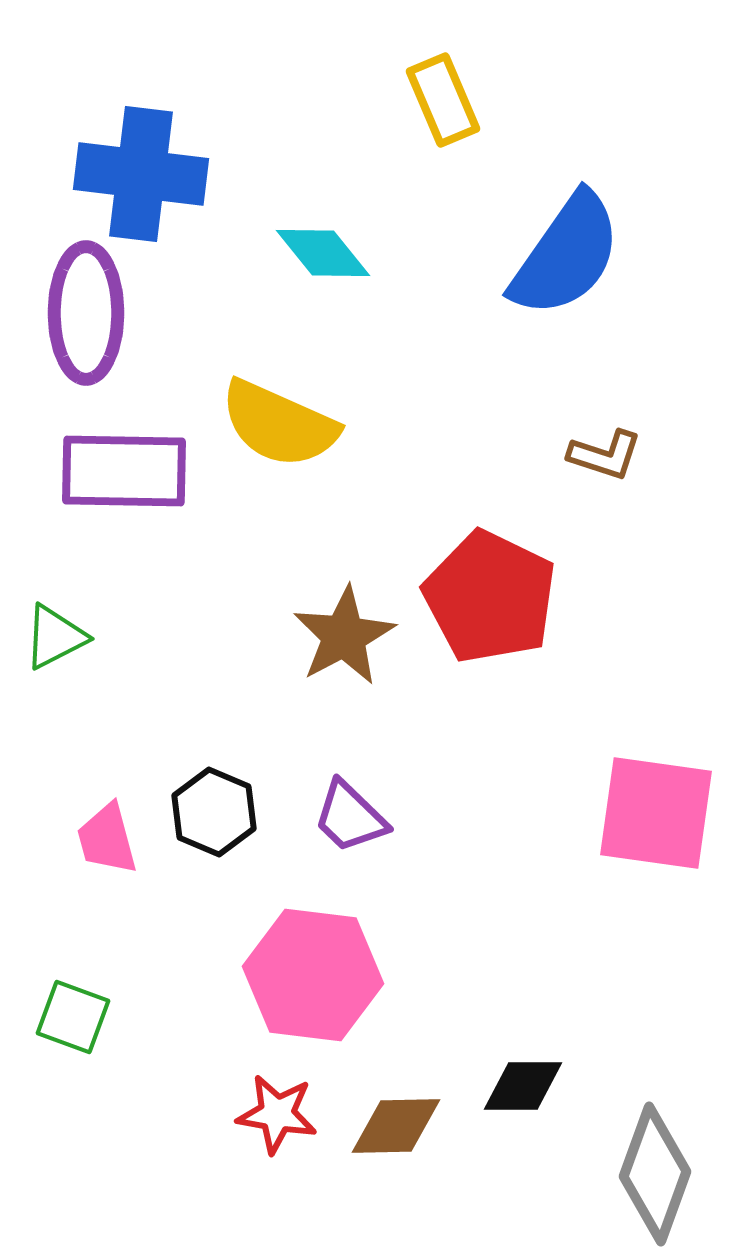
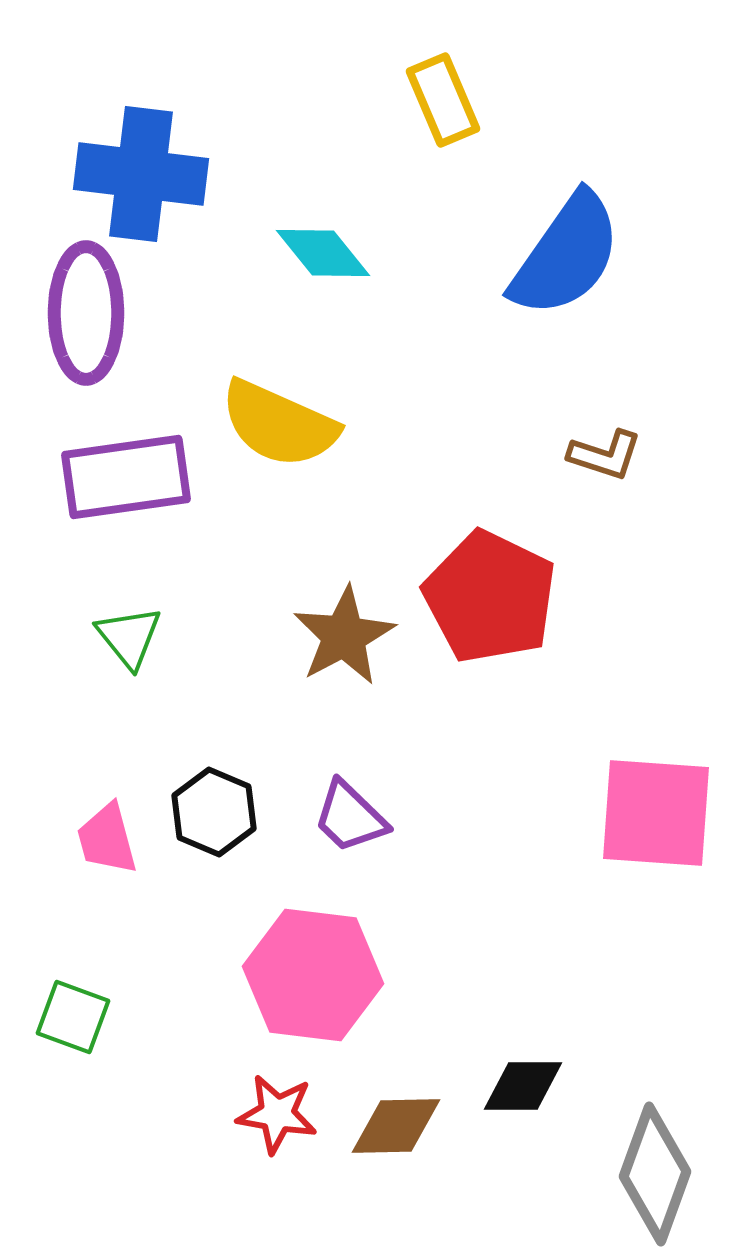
purple rectangle: moved 2 px right, 6 px down; rotated 9 degrees counterclockwise
green triangle: moved 74 px right; rotated 42 degrees counterclockwise
pink square: rotated 4 degrees counterclockwise
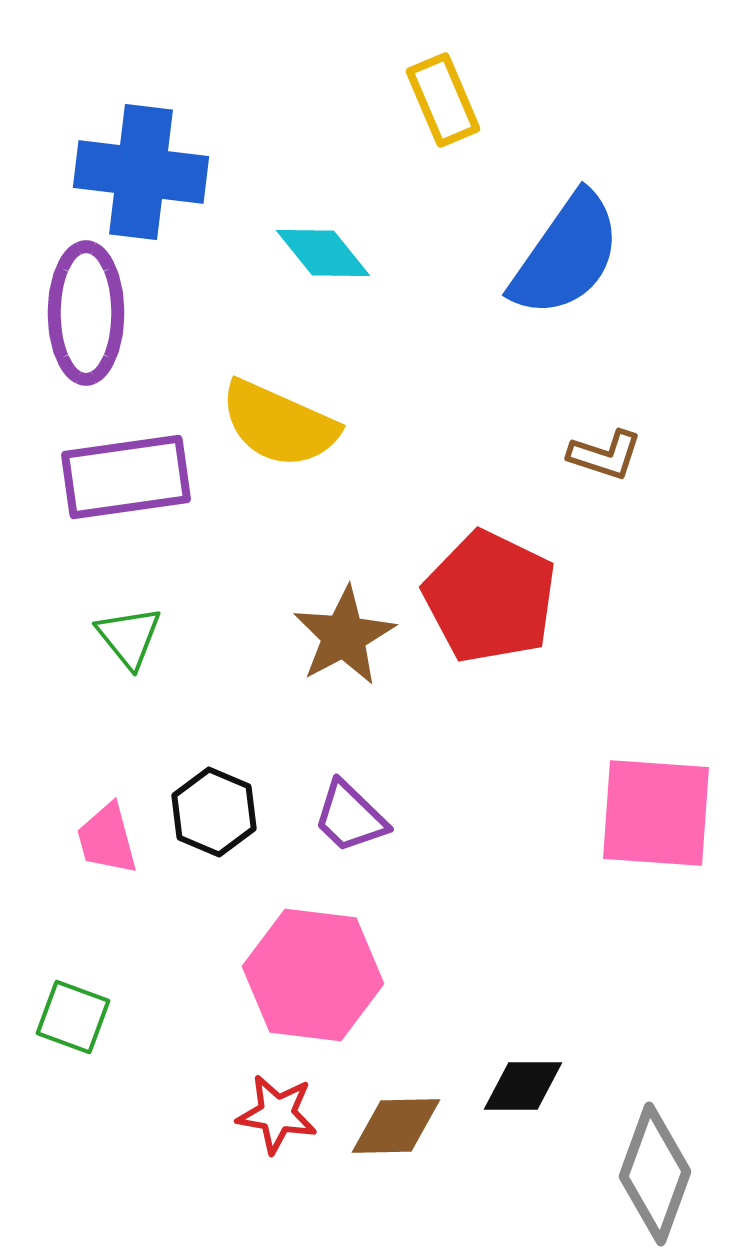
blue cross: moved 2 px up
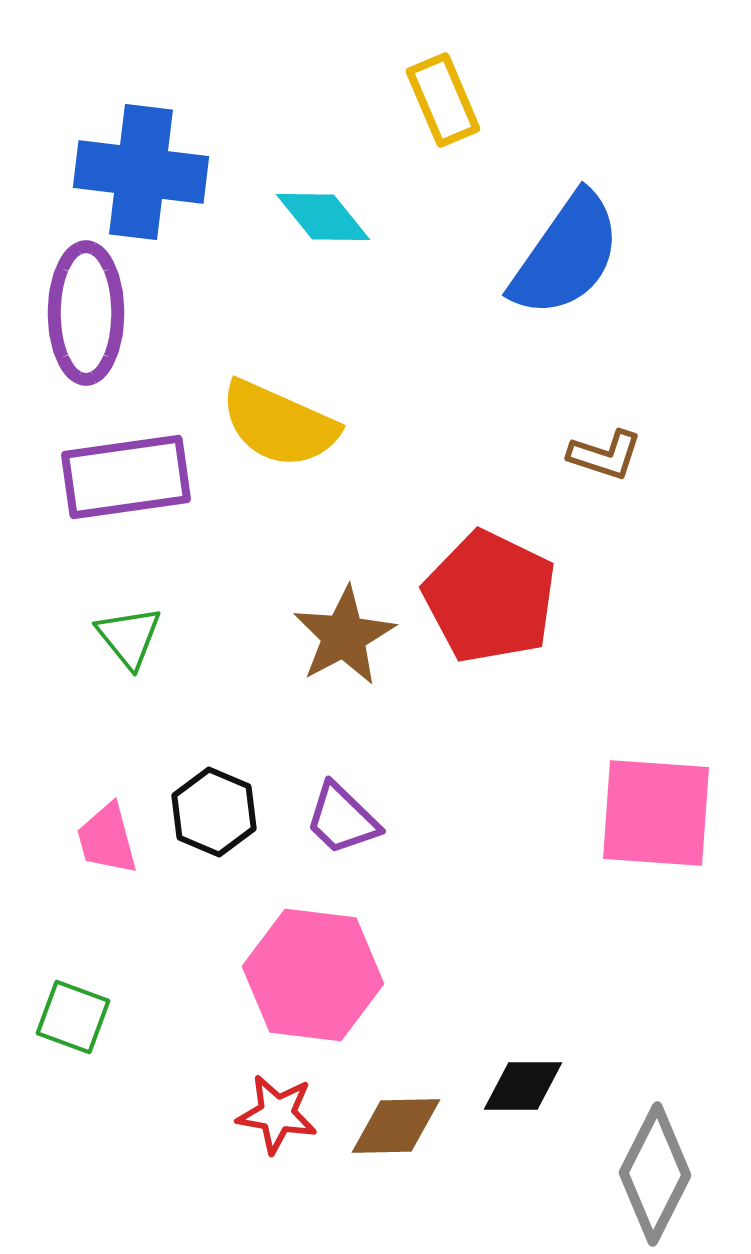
cyan diamond: moved 36 px up
purple trapezoid: moved 8 px left, 2 px down
gray diamond: rotated 7 degrees clockwise
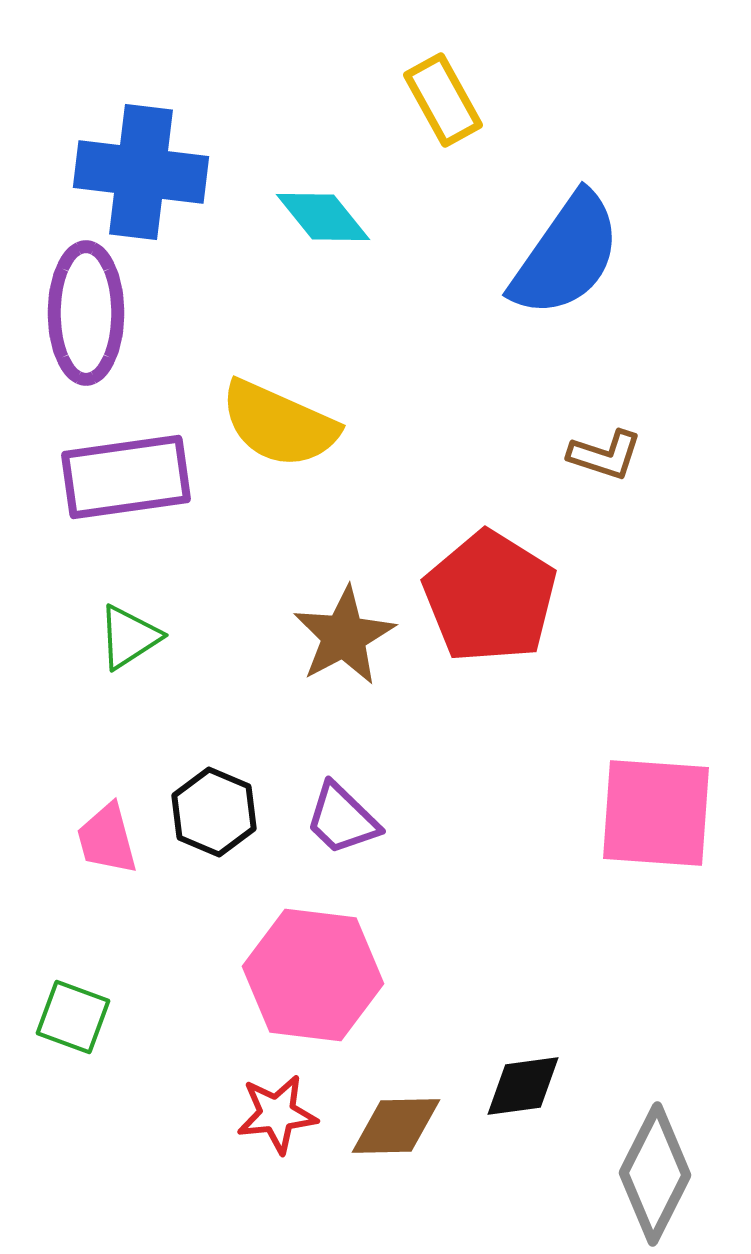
yellow rectangle: rotated 6 degrees counterclockwise
red pentagon: rotated 6 degrees clockwise
green triangle: rotated 36 degrees clockwise
black diamond: rotated 8 degrees counterclockwise
red star: rotated 16 degrees counterclockwise
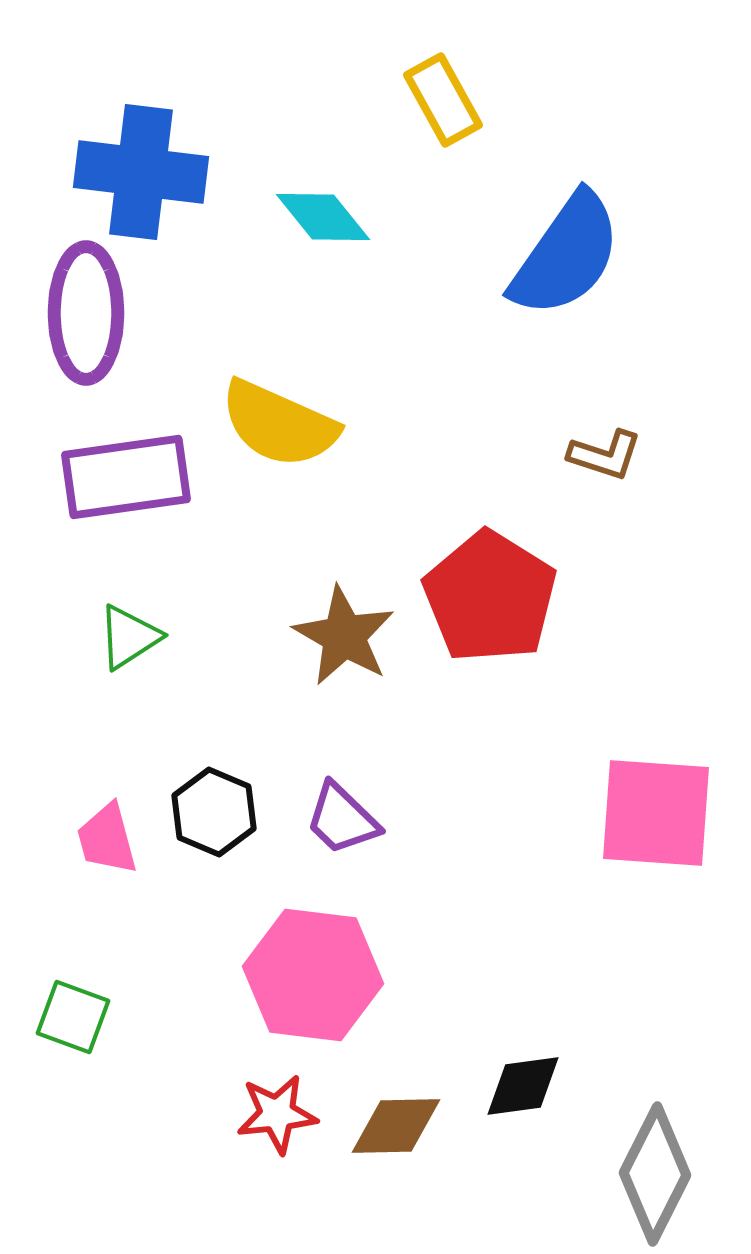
brown star: rotated 14 degrees counterclockwise
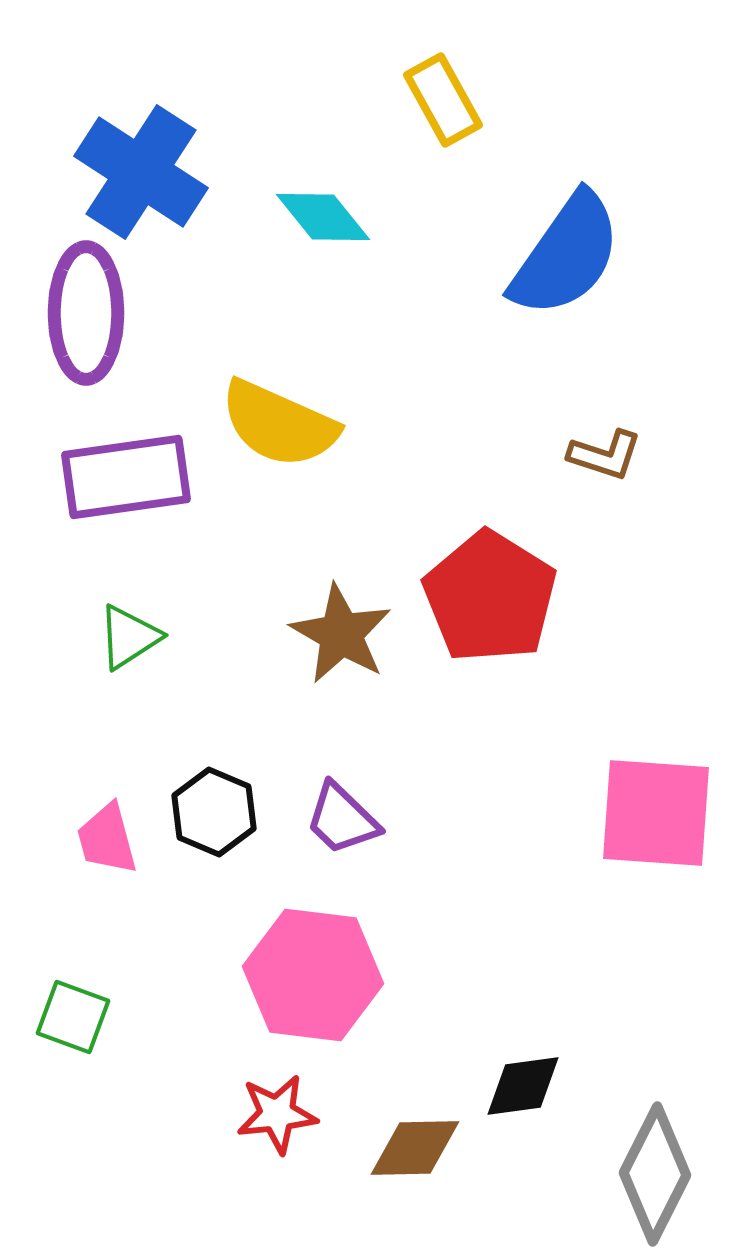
blue cross: rotated 26 degrees clockwise
brown star: moved 3 px left, 2 px up
brown diamond: moved 19 px right, 22 px down
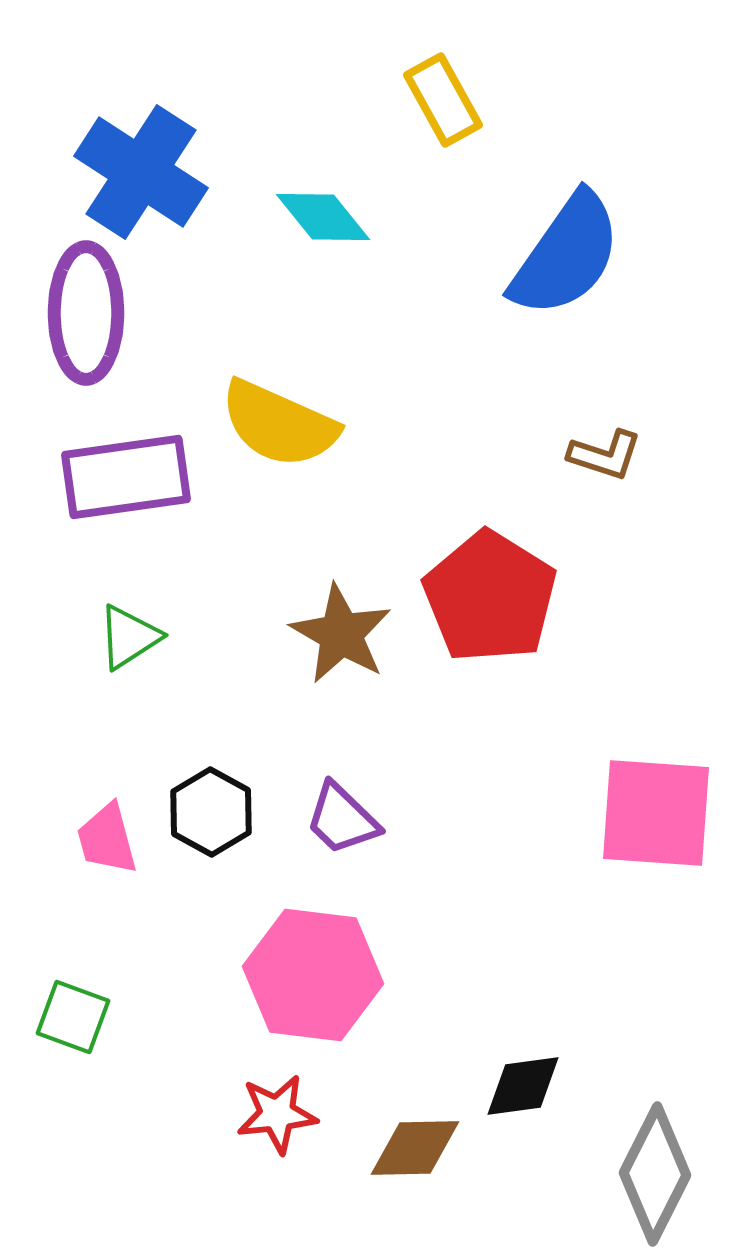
black hexagon: moved 3 px left; rotated 6 degrees clockwise
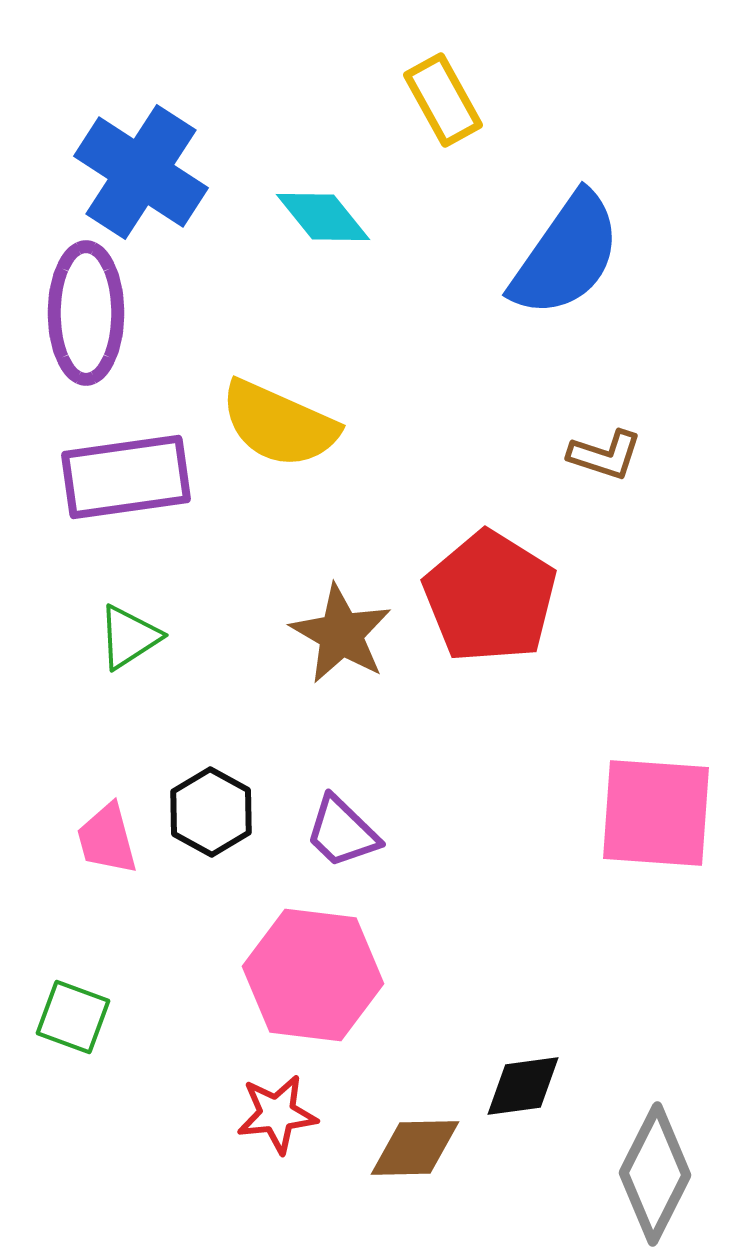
purple trapezoid: moved 13 px down
